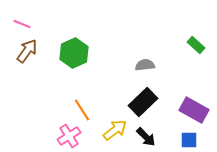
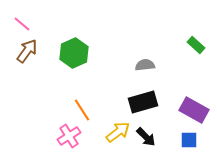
pink line: rotated 18 degrees clockwise
black rectangle: rotated 28 degrees clockwise
yellow arrow: moved 3 px right, 2 px down
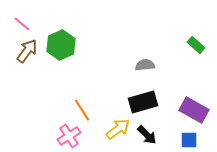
green hexagon: moved 13 px left, 8 px up
yellow arrow: moved 3 px up
black arrow: moved 1 px right, 2 px up
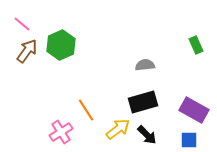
green rectangle: rotated 24 degrees clockwise
orange line: moved 4 px right
pink cross: moved 8 px left, 4 px up
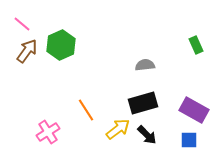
black rectangle: moved 1 px down
pink cross: moved 13 px left
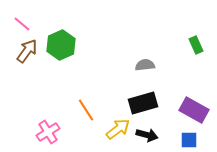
black arrow: rotated 30 degrees counterclockwise
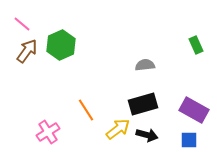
black rectangle: moved 1 px down
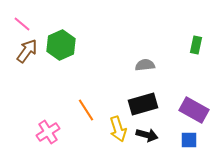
green rectangle: rotated 36 degrees clockwise
yellow arrow: rotated 110 degrees clockwise
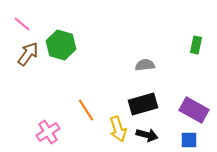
green hexagon: rotated 20 degrees counterclockwise
brown arrow: moved 1 px right, 3 px down
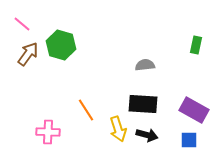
black rectangle: rotated 20 degrees clockwise
pink cross: rotated 35 degrees clockwise
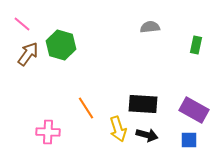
gray semicircle: moved 5 px right, 38 px up
orange line: moved 2 px up
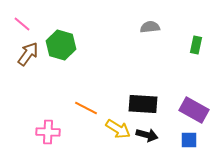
orange line: rotated 30 degrees counterclockwise
yellow arrow: rotated 40 degrees counterclockwise
